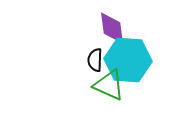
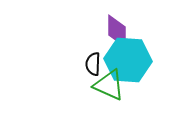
purple diamond: moved 5 px right, 3 px down; rotated 8 degrees clockwise
black semicircle: moved 2 px left, 4 px down
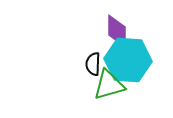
green triangle: rotated 40 degrees counterclockwise
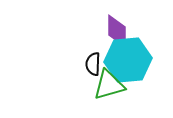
cyan hexagon: rotated 9 degrees counterclockwise
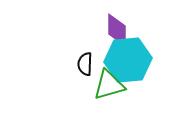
purple diamond: moved 1 px up
black semicircle: moved 8 px left
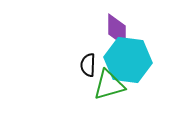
cyan hexagon: rotated 12 degrees clockwise
black semicircle: moved 3 px right, 1 px down
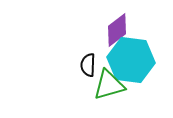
purple diamond: rotated 52 degrees clockwise
cyan hexagon: moved 3 px right
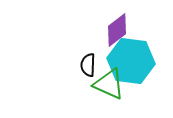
cyan hexagon: moved 1 px down
green triangle: moved 1 px up; rotated 40 degrees clockwise
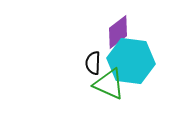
purple diamond: moved 1 px right, 2 px down
black semicircle: moved 5 px right, 2 px up
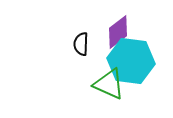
black semicircle: moved 12 px left, 19 px up
